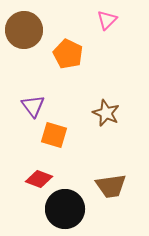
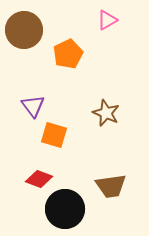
pink triangle: rotated 15 degrees clockwise
orange pentagon: rotated 20 degrees clockwise
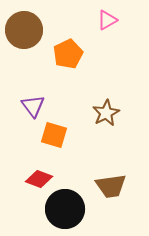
brown star: rotated 20 degrees clockwise
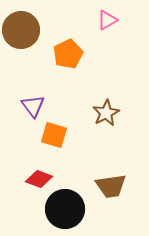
brown circle: moved 3 px left
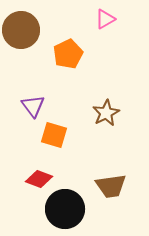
pink triangle: moved 2 px left, 1 px up
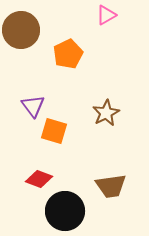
pink triangle: moved 1 px right, 4 px up
orange square: moved 4 px up
black circle: moved 2 px down
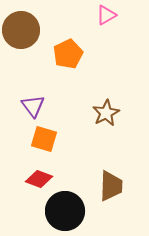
orange square: moved 10 px left, 8 px down
brown trapezoid: rotated 80 degrees counterclockwise
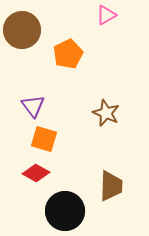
brown circle: moved 1 px right
brown star: rotated 20 degrees counterclockwise
red diamond: moved 3 px left, 6 px up; rotated 8 degrees clockwise
